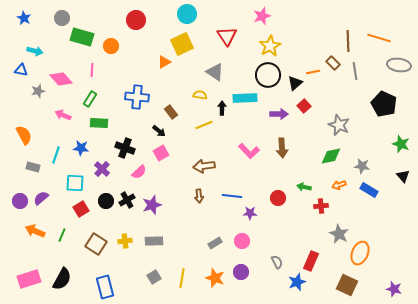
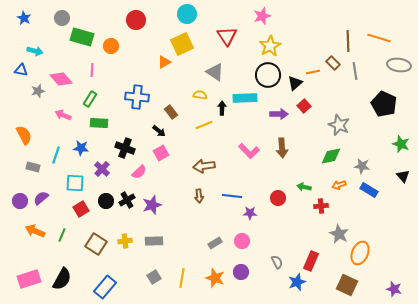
blue rectangle at (105, 287): rotated 55 degrees clockwise
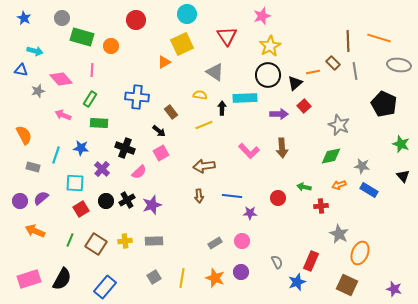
green line at (62, 235): moved 8 px right, 5 px down
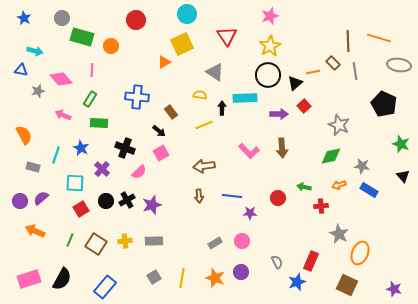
pink star at (262, 16): moved 8 px right
blue star at (81, 148): rotated 21 degrees clockwise
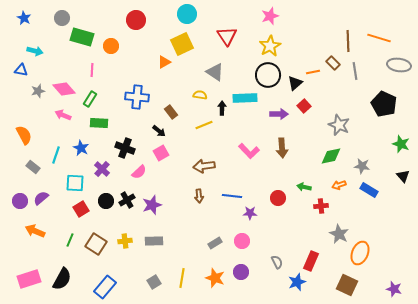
pink diamond at (61, 79): moved 3 px right, 10 px down
gray rectangle at (33, 167): rotated 24 degrees clockwise
gray square at (154, 277): moved 5 px down
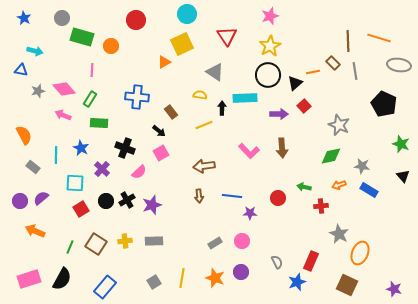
cyan line at (56, 155): rotated 18 degrees counterclockwise
green line at (70, 240): moved 7 px down
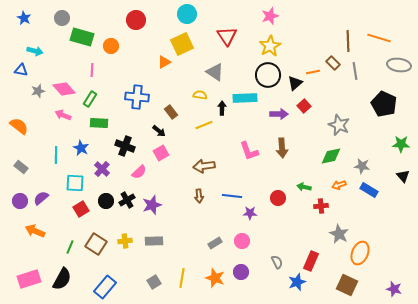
orange semicircle at (24, 135): moved 5 px left, 9 px up; rotated 24 degrees counterclockwise
green star at (401, 144): rotated 18 degrees counterclockwise
black cross at (125, 148): moved 2 px up
pink L-shape at (249, 151): rotated 25 degrees clockwise
gray rectangle at (33, 167): moved 12 px left
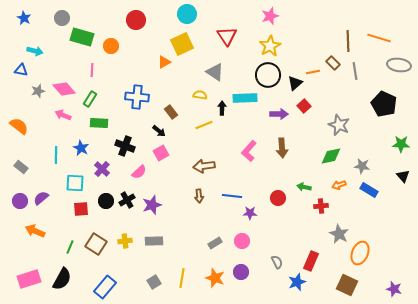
pink L-shape at (249, 151): rotated 60 degrees clockwise
red square at (81, 209): rotated 28 degrees clockwise
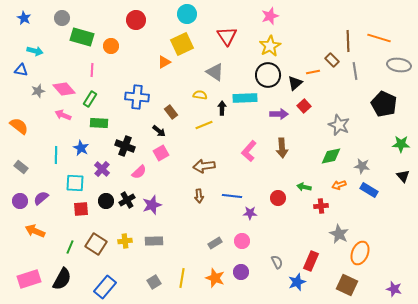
brown rectangle at (333, 63): moved 1 px left, 3 px up
